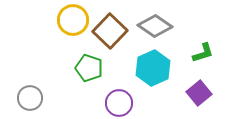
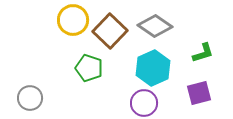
purple square: rotated 25 degrees clockwise
purple circle: moved 25 px right
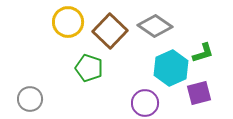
yellow circle: moved 5 px left, 2 px down
cyan hexagon: moved 18 px right
gray circle: moved 1 px down
purple circle: moved 1 px right
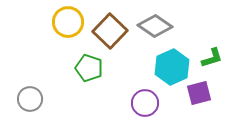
green L-shape: moved 9 px right, 5 px down
cyan hexagon: moved 1 px right, 1 px up
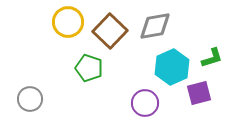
gray diamond: rotated 44 degrees counterclockwise
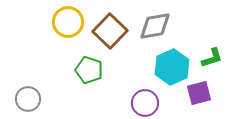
green pentagon: moved 2 px down
gray circle: moved 2 px left
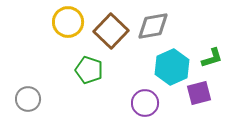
gray diamond: moved 2 px left
brown square: moved 1 px right
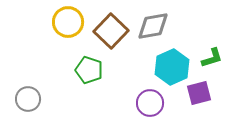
purple circle: moved 5 px right
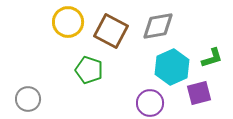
gray diamond: moved 5 px right
brown square: rotated 16 degrees counterclockwise
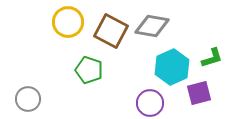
gray diamond: moved 6 px left; rotated 20 degrees clockwise
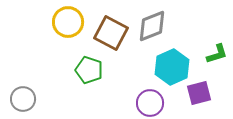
gray diamond: rotated 32 degrees counterclockwise
brown square: moved 2 px down
green L-shape: moved 5 px right, 4 px up
gray circle: moved 5 px left
